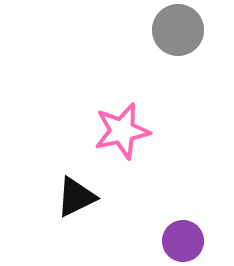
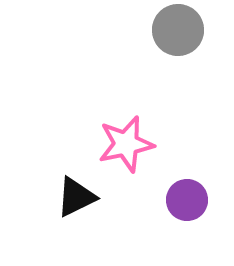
pink star: moved 4 px right, 13 px down
purple circle: moved 4 px right, 41 px up
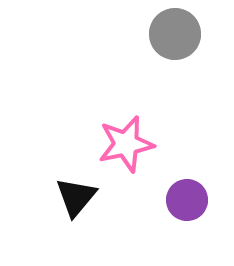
gray circle: moved 3 px left, 4 px down
black triangle: rotated 24 degrees counterclockwise
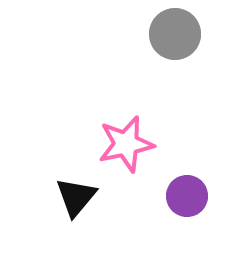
purple circle: moved 4 px up
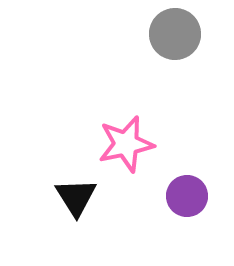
black triangle: rotated 12 degrees counterclockwise
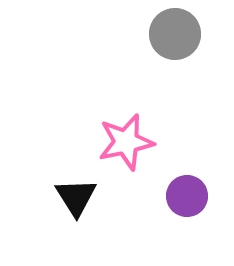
pink star: moved 2 px up
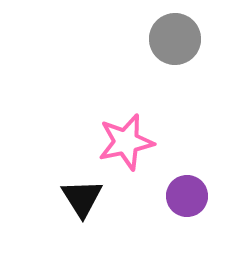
gray circle: moved 5 px down
black triangle: moved 6 px right, 1 px down
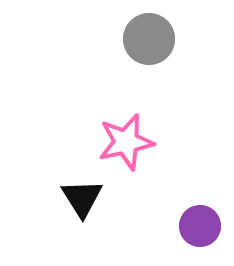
gray circle: moved 26 px left
purple circle: moved 13 px right, 30 px down
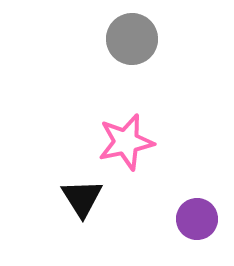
gray circle: moved 17 px left
purple circle: moved 3 px left, 7 px up
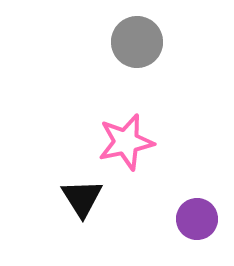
gray circle: moved 5 px right, 3 px down
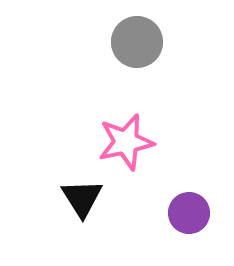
purple circle: moved 8 px left, 6 px up
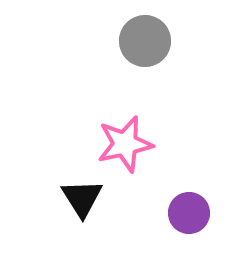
gray circle: moved 8 px right, 1 px up
pink star: moved 1 px left, 2 px down
